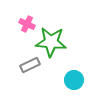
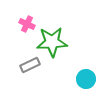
green star: moved 1 px right; rotated 8 degrees counterclockwise
cyan circle: moved 12 px right, 1 px up
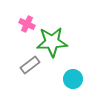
gray rectangle: rotated 12 degrees counterclockwise
cyan circle: moved 13 px left
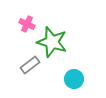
green star: rotated 20 degrees clockwise
cyan circle: moved 1 px right
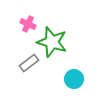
pink cross: moved 1 px right
gray rectangle: moved 1 px left, 2 px up
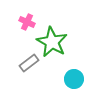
pink cross: moved 1 px left, 2 px up
green star: rotated 12 degrees clockwise
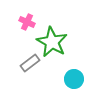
gray rectangle: moved 1 px right
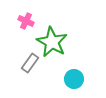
pink cross: moved 1 px left, 1 px up
gray rectangle: rotated 18 degrees counterclockwise
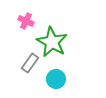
cyan circle: moved 18 px left
